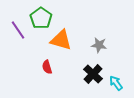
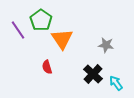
green pentagon: moved 2 px down
orange triangle: moved 1 px right, 1 px up; rotated 40 degrees clockwise
gray star: moved 7 px right
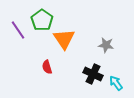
green pentagon: moved 1 px right
orange triangle: moved 2 px right
black cross: rotated 18 degrees counterclockwise
